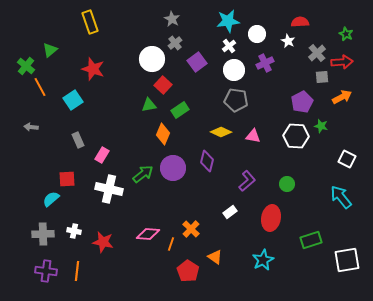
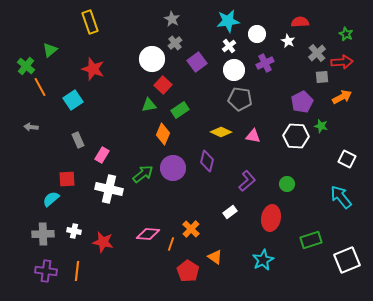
gray pentagon at (236, 100): moved 4 px right, 1 px up
white square at (347, 260): rotated 12 degrees counterclockwise
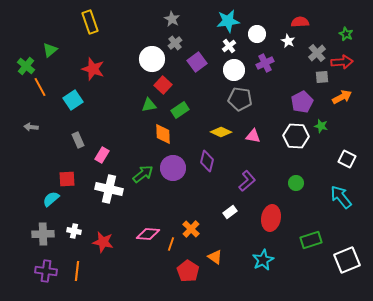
orange diamond at (163, 134): rotated 25 degrees counterclockwise
green circle at (287, 184): moved 9 px right, 1 px up
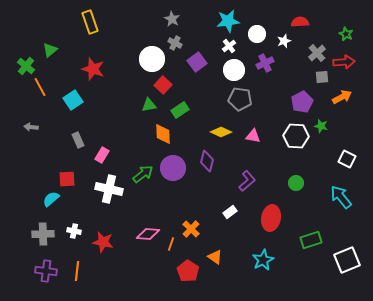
white star at (288, 41): moved 4 px left; rotated 24 degrees clockwise
gray cross at (175, 43): rotated 24 degrees counterclockwise
red arrow at (342, 62): moved 2 px right
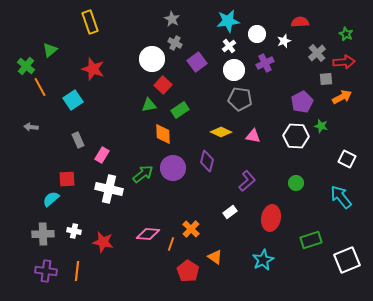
gray square at (322, 77): moved 4 px right, 2 px down
